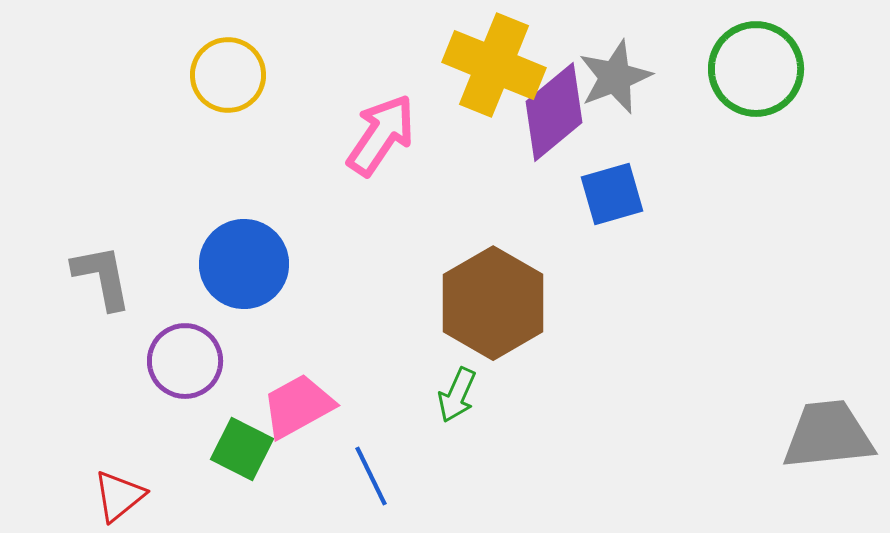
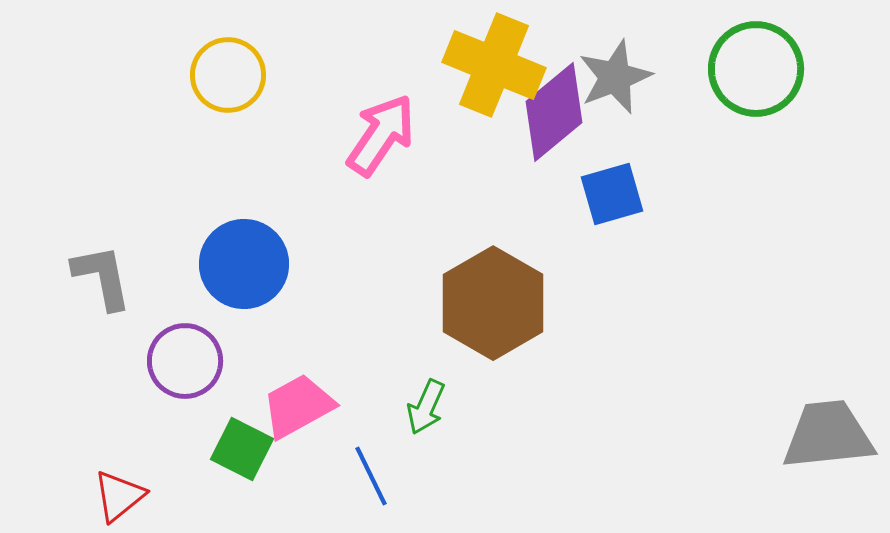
green arrow: moved 31 px left, 12 px down
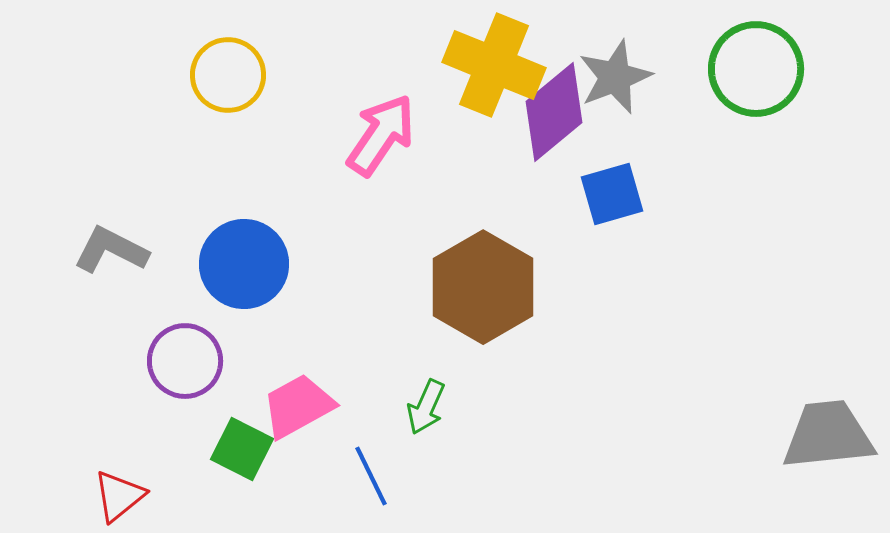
gray L-shape: moved 9 px right, 27 px up; rotated 52 degrees counterclockwise
brown hexagon: moved 10 px left, 16 px up
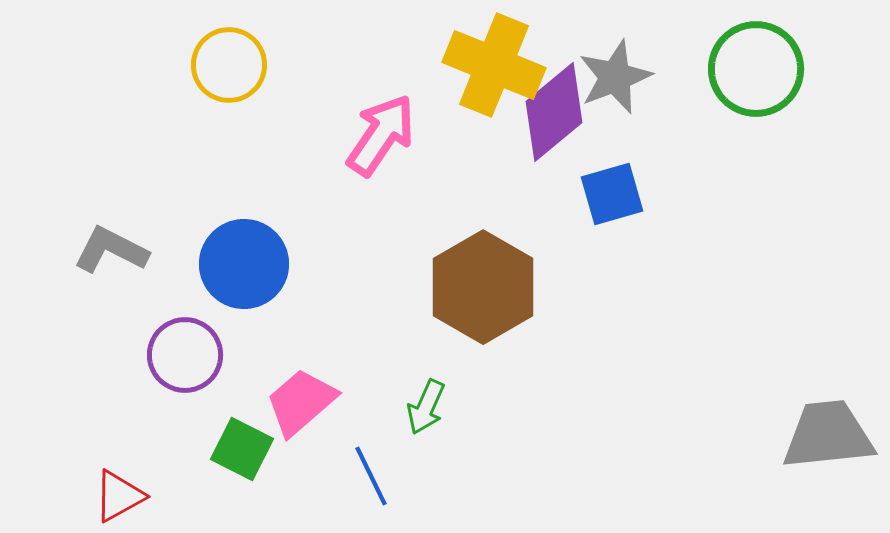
yellow circle: moved 1 px right, 10 px up
purple circle: moved 6 px up
pink trapezoid: moved 3 px right, 4 px up; rotated 12 degrees counterclockwise
red triangle: rotated 10 degrees clockwise
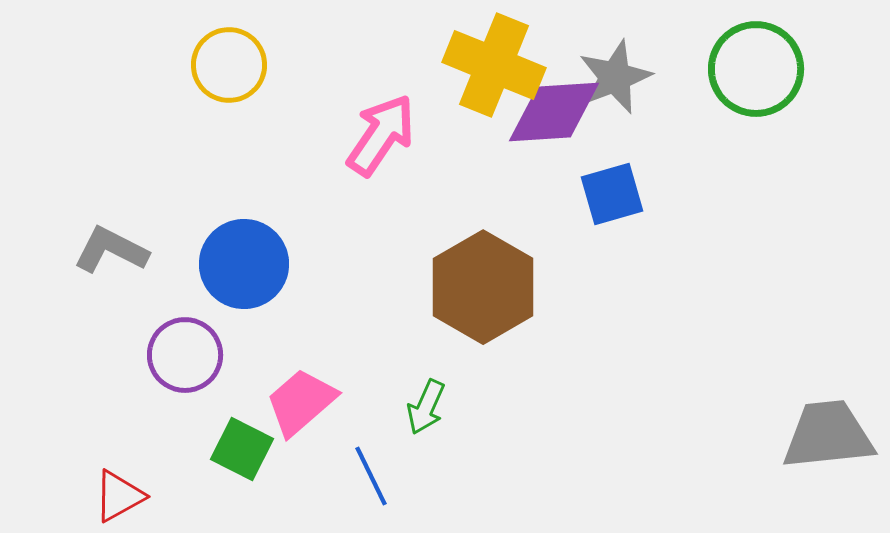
purple diamond: rotated 36 degrees clockwise
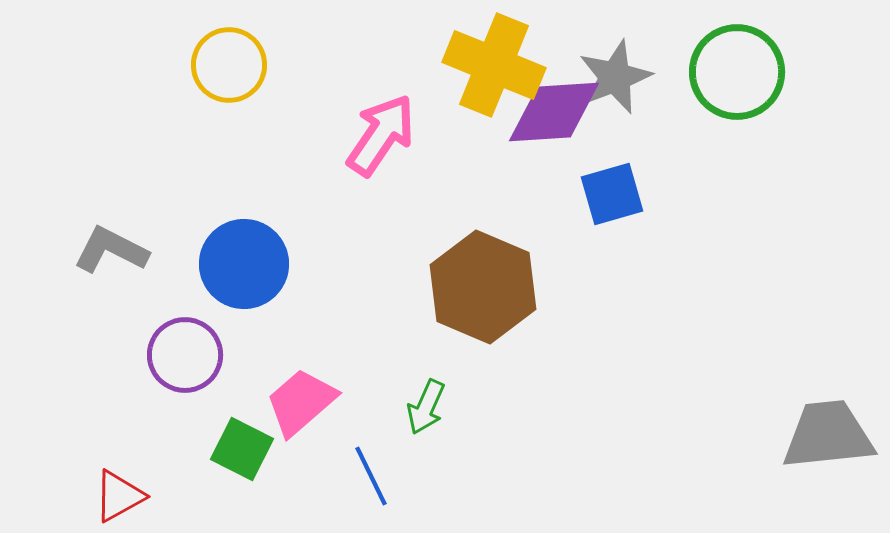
green circle: moved 19 px left, 3 px down
brown hexagon: rotated 7 degrees counterclockwise
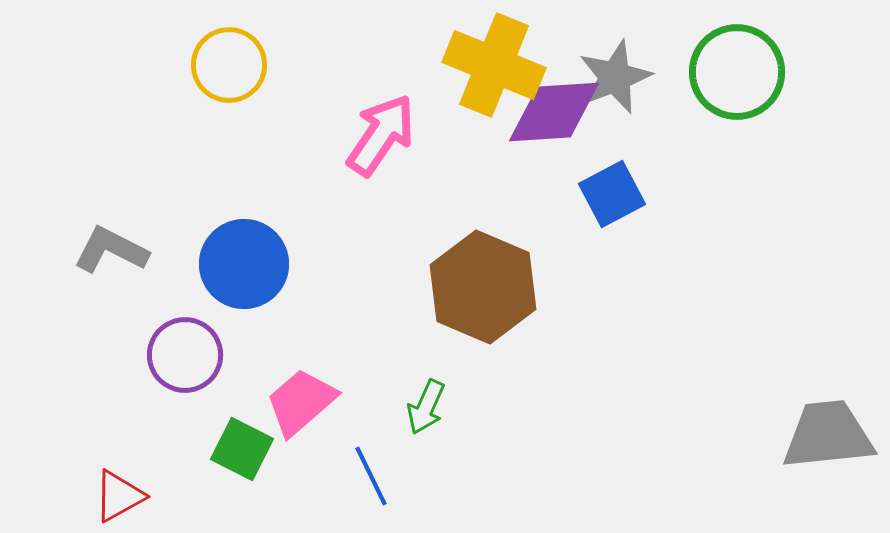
blue square: rotated 12 degrees counterclockwise
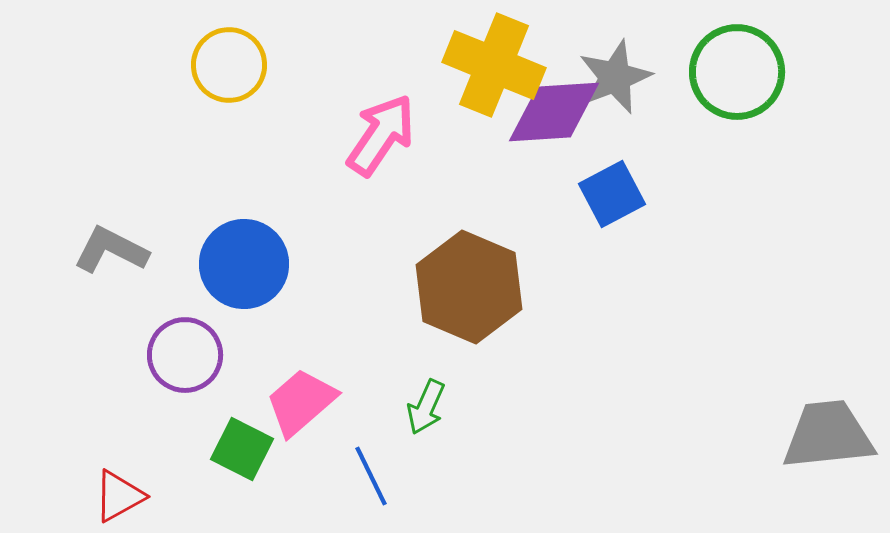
brown hexagon: moved 14 px left
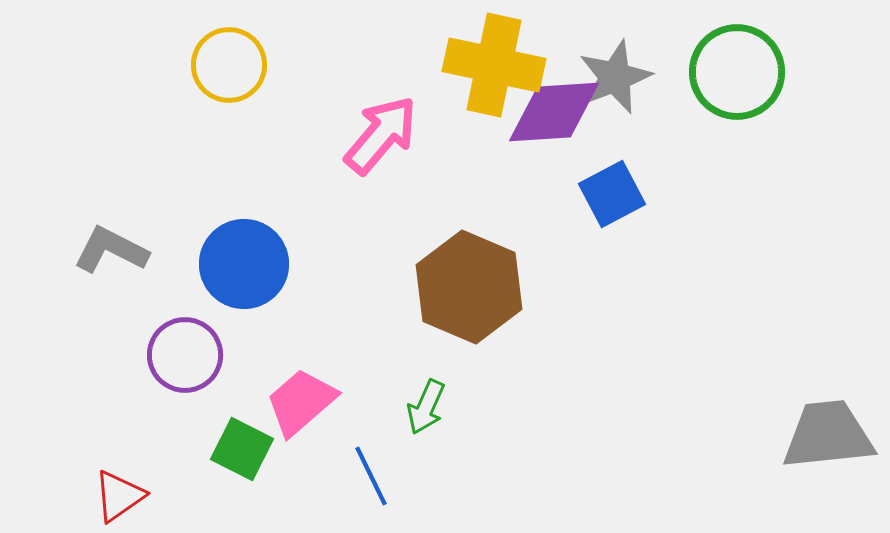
yellow cross: rotated 10 degrees counterclockwise
pink arrow: rotated 6 degrees clockwise
red triangle: rotated 6 degrees counterclockwise
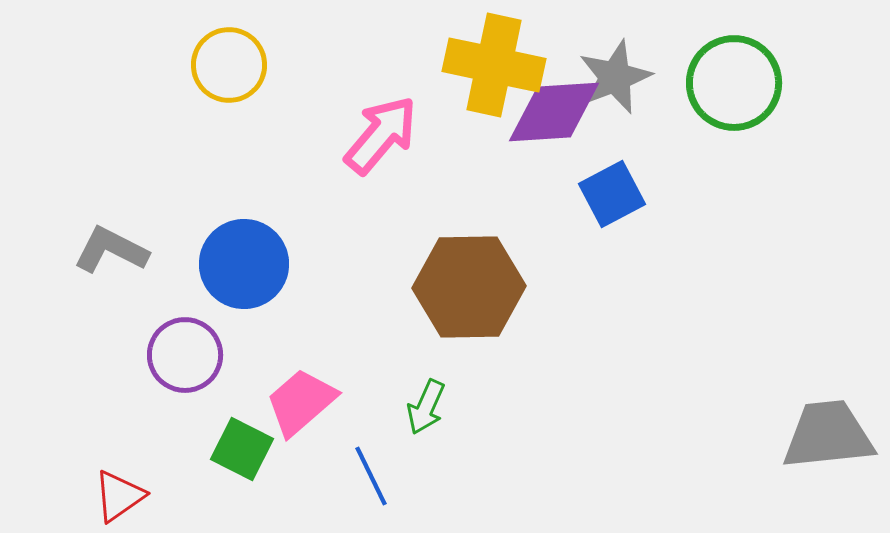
green circle: moved 3 px left, 11 px down
brown hexagon: rotated 24 degrees counterclockwise
